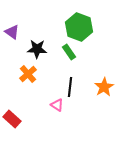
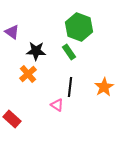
black star: moved 1 px left, 2 px down
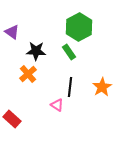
green hexagon: rotated 12 degrees clockwise
orange star: moved 2 px left
